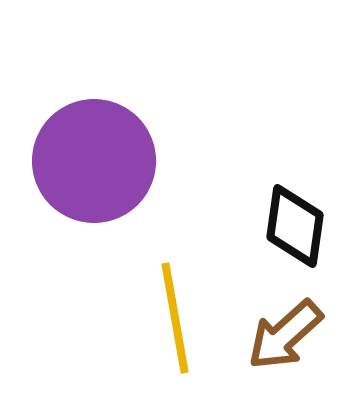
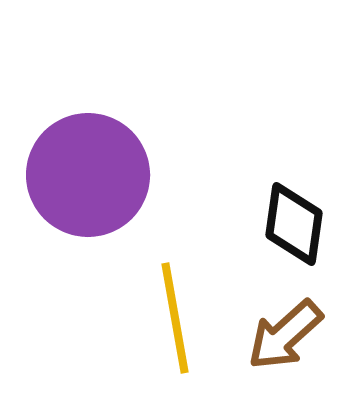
purple circle: moved 6 px left, 14 px down
black diamond: moved 1 px left, 2 px up
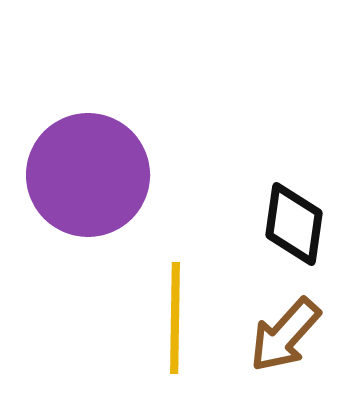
yellow line: rotated 11 degrees clockwise
brown arrow: rotated 6 degrees counterclockwise
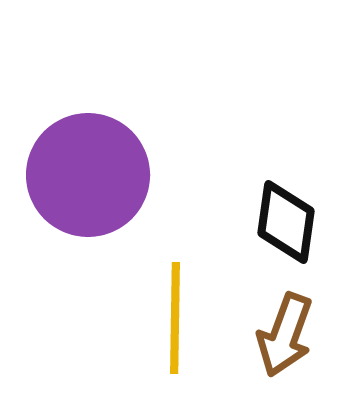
black diamond: moved 8 px left, 2 px up
brown arrow: rotated 22 degrees counterclockwise
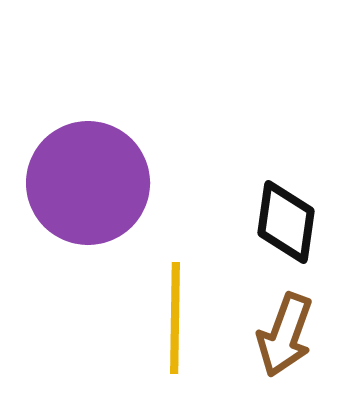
purple circle: moved 8 px down
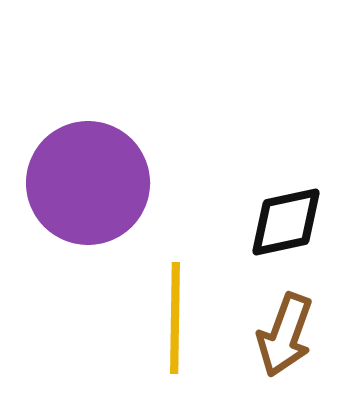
black diamond: rotated 70 degrees clockwise
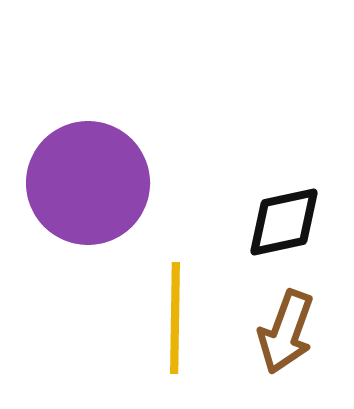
black diamond: moved 2 px left
brown arrow: moved 1 px right, 3 px up
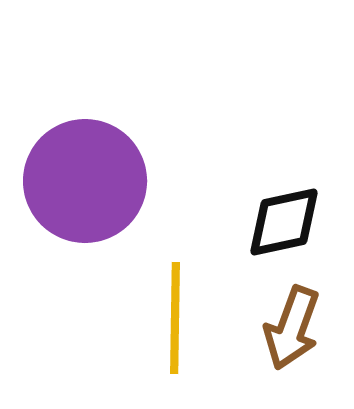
purple circle: moved 3 px left, 2 px up
brown arrow: moved 6 px right, 4 px up
